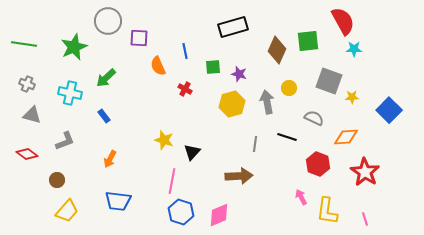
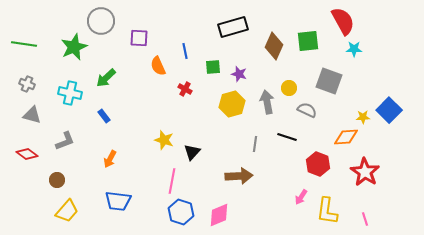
gray circle at (108, 21): moved 7 px left
brown diamond at (277, 50): moved 3 px left, 4 px up
yellow star at (352, 97): moved 11 px right, 20 px down
gray semicircle at (314, 118): moved 7 px left, 8 px up
pink arrow at (301, 197): rotated 119 degrees counterclockwise
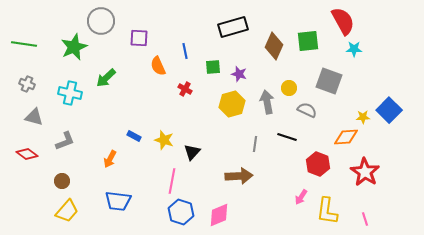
gray triangle at (32, 115): moved 2 px right, 2 px down
blue rectangle at (104, 116): moved 30 px right, 20 px down; rotated 24 degrees counterclockwise
brown circle at (57, 180): moved 5 px right, 1 px down
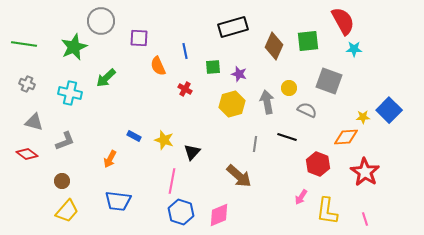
gray triangle at (34, 117): moved 5 px down
brown arrow at (239, 176): rotated 44 degrees clockwise
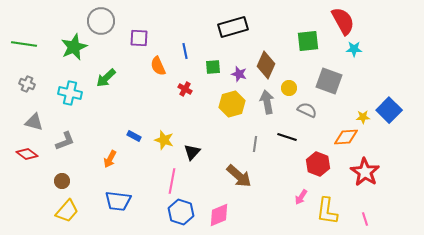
brown diamond at (274, 46): moved 8 px left, 19 px down
